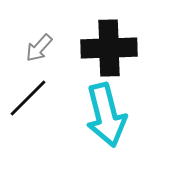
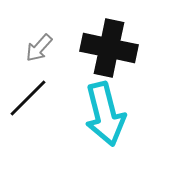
black cross: rotated 14 degrees clockwise
cyan arrow: moved 1 px left, 1 px up
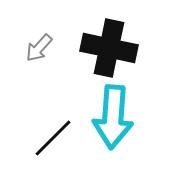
black line: moved 25 px right, 40 px down
cyan arrow: moved 8 px right, 3 px down; rotated 18 degrees clockwise
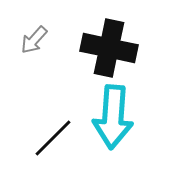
gray arrow: moved 5 px left, 8 px up
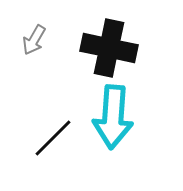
gray arrow: rotated 12 degrees counterclockwise
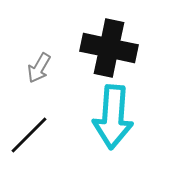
gray arrow: moved 5 px right, 28 px down
black line: moved 24 px left, 3 px up
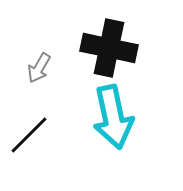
cyan arrow: rotated 16 degrees counterclockwise
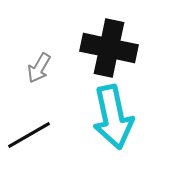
black line: rotated 15 degrees clockwise
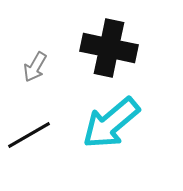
gray arrow: moved 4 px left, 1 px up
cyan arrow: moved 2 px left, 6 px down; rotated 62 degrees clockwise
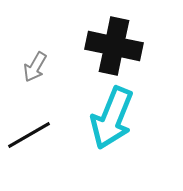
black cross: moved 5 px right, 2 px up
cyan arrow: moved 1 px right, 5 px up; rotated 28 degrees counterclockwise
